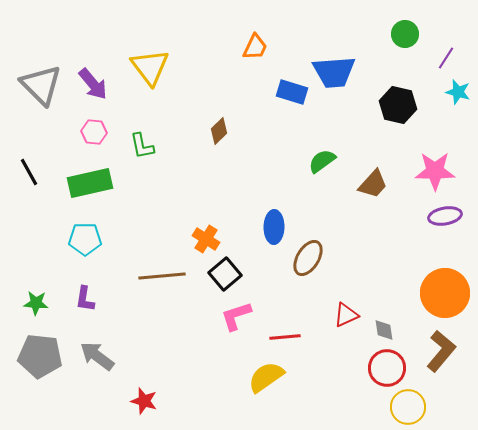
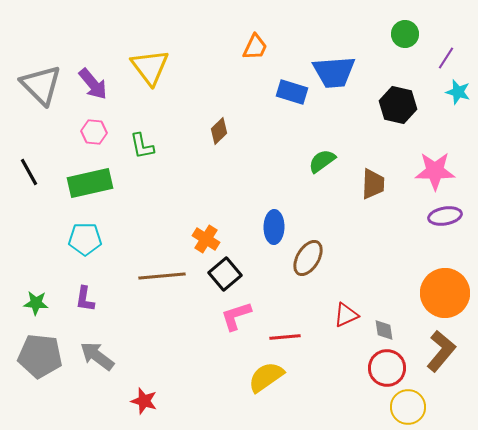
brown trapezoid: rotated 40 degrees counterclockwise
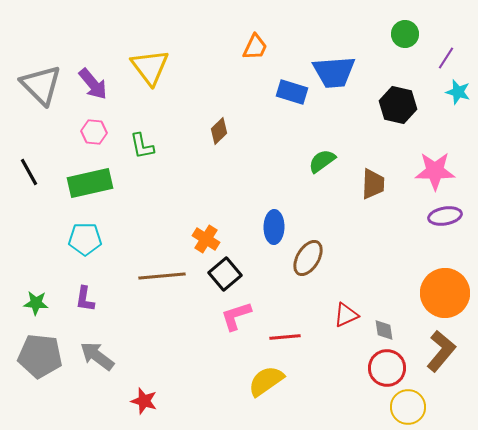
yellow semicircle: moved 4 px down
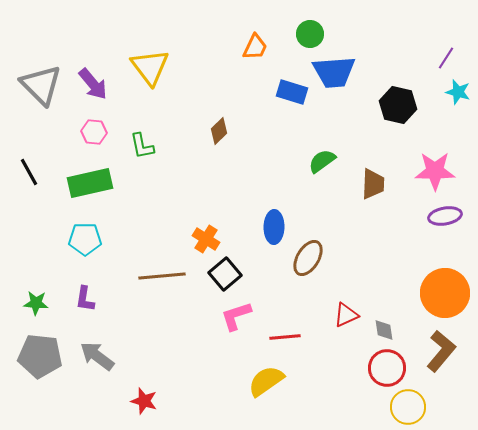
green circle: moved 95 px left
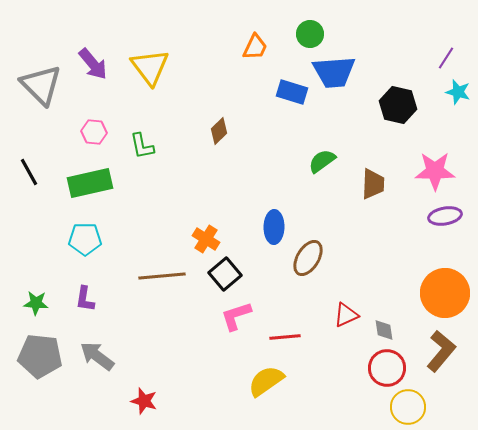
purple arrow: moved 20 px up
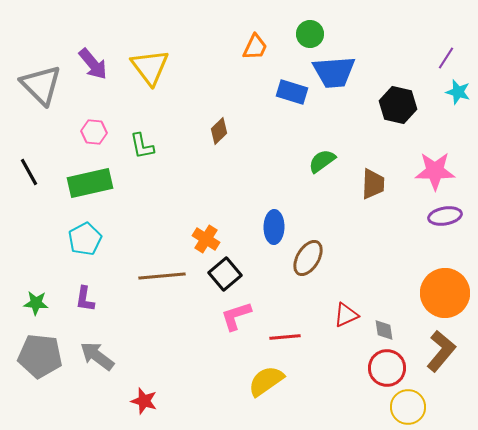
cyan pentagon: rotated 28 degrees counterclockwise
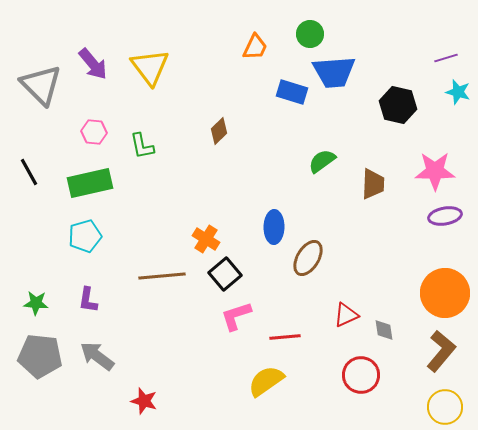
purple line: rotated 40 degrees clockwise
cyan pentagon: moved 3 px up; rotated 12 degrees clockwise
purple L-shape: moved 3 px right, 1 px down
red circle: moved 26 px left, 7 px down
yellow circle: moved 37 px right
